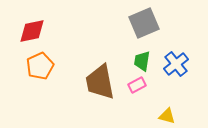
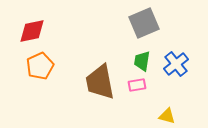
pink rectangle: rotated 18 degrees clockwise
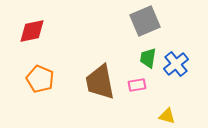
gray square: moved 1 px right, 2 px up
green trapezoid: moved 6 px right, 3 px up
orange pentagon: moved 13 px down; rotated 24 degrees counterclockwise
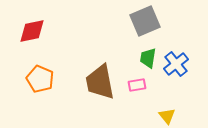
yellow triangle: rotated 36 degrees clockwise
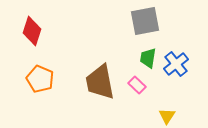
gray square: rotated 12 degrees clockwise
red diamond: rotated 60 degrees counterclockwise
pink rectangle: rotated 54 degrees clockwise
yellow triangle: rotated 12 degrees clockwise
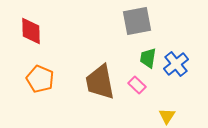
gray square: moved 8 px left
red diamond: moved 1 px left; rotated 20 degrees counterclockwise
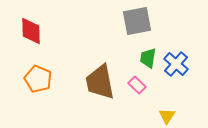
blue cross: rotated 10 degrees counterclockwise
orange pentagon: moved 2 px left
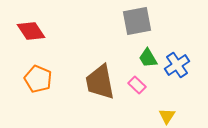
red diamond: rotated 32 degrees counterclockwise
green trapezoid: rotated 40 degrees counterclockwise
blue cross: moved 1 px right, 1 px down; rotated 15 degrees clockwise
